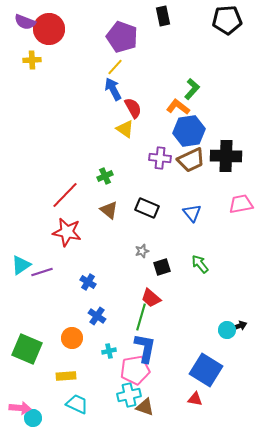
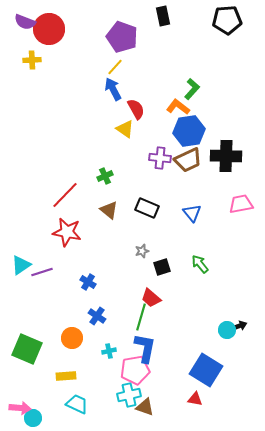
red semicircle at (133, 108): moved 3 px right, 1 px down
brown trapezoid at (191, 160): moved 3 px left
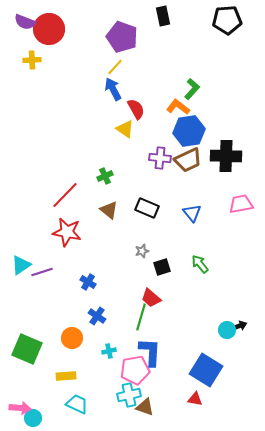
blue L-shape at (145, 348): moved 5 px right, 4 px down; rotated 8 degrees counterclockwise
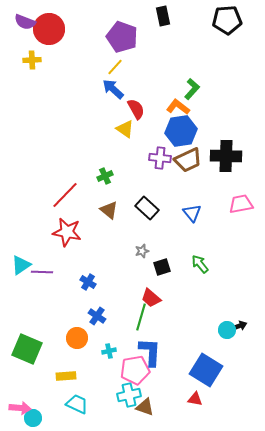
blue arrow at (113, 89): rotated 20 degrees counterclockwise
blue hexagon at (189, 131): moved 8 px left
black rectangle at (147, 208): rotated 20 degrees clockwise
purple line at (42, 272): rotated 20 degrees clockwise
orange circle at (72, 338): moved 5 px right
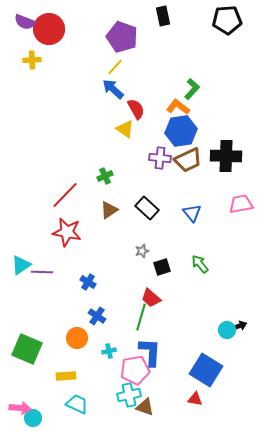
brown triangle at (109, 210): rotated 48 degrees clockwise
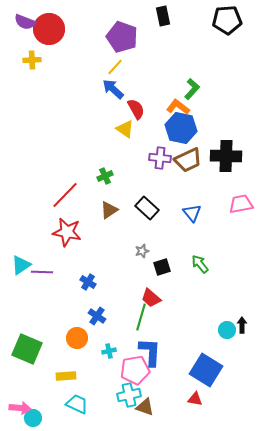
blue hexagon at (181, 131): moved 3 px up; rotated 20 degrees clockwise
black arrow at (239, 326): moved 3 px right, 1 px up; rotated 70 degrees counterclockwise
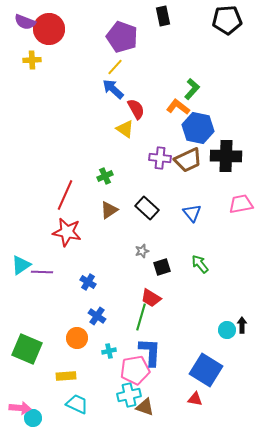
blue hexagon at (181, 128): moved 17 px right
red line at (65, 195): rotated 20 degrees counterclockwise
red trapezoid at (151, 298): rotated 10 degrees counterclockwise
